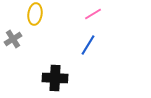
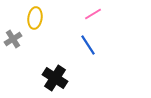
yellow ellipse: moved 4 px down
blue line: rotated 65 degrees counterclockwise
black cross: rotated 30 degrees clockwise
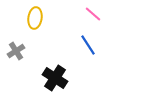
pink line: rotated 72 degrees clockwise
gray cross: moved 3 px right, 12 px down
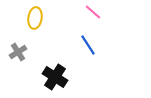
pink line: moved 2 px up
gray cross: moved 2 px right, 1 px down
black cross: moved 1 px up
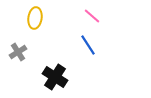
pink line: moved 1 px left, 4 px down
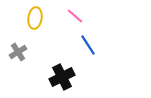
pink line: moved 17 px left
black cross: moved 7 px right; rotated 30 degrees clockwise
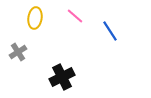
blue line: moved 22 px right, 14 px up
